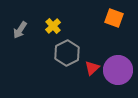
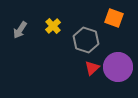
gray hexagon: moved 19 px right, 13 px up; rotated 15 degrees counterclockwise
purple circle: moved 3 px up
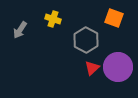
yellow cross: moved 7 px up; rotated 28 degrees counterclockwise
gray hexagon: rotated 10 degrees clockwise
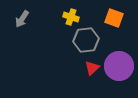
yellow cross: moved 18 px right, 2 px up
gray arrow: moved 2 px right, 11 px up
gray hexagon: rotated 25 degrees clockwise
purple circle: moved 1 px right, 1 px up
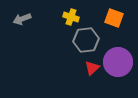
gray arrow: rotated 36 degrees clockwise
purple circle: moved 1 px left, 4 px up
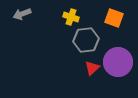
gray arrow: moved 5 px up
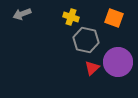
gray hexagon: rotated 20 degrees clockwise
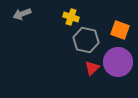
orange square: moved 6 px right, 12 px down
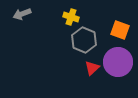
gray hexagon: moved 2 px left; rotated 10 degrees clockwise
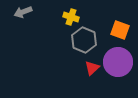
gray arrow: moved 1 px right, 2 px up
